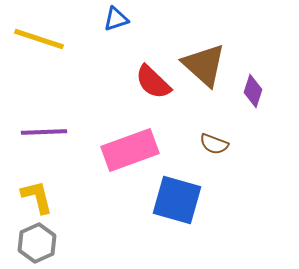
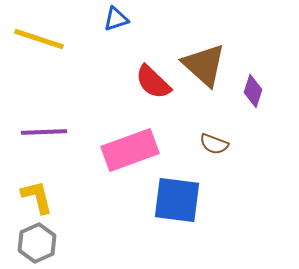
blue square: rotated 9 degrees counterclockwise
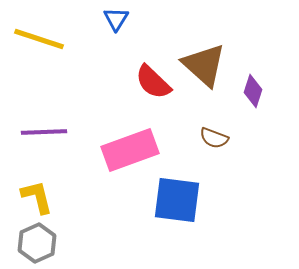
blue triangle: rotated 40 degrees counterclockwise
brown semicircle: moved 6 px up
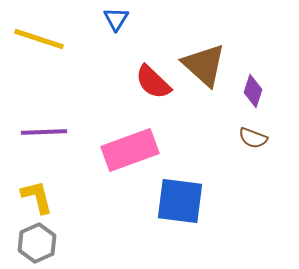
brown semicircle: moved 39 px right
blue square: moved 3 px right, 1 px down
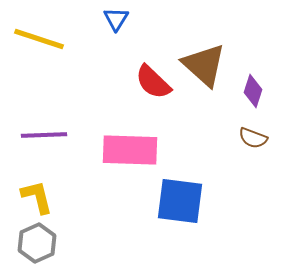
purple line: moved 3 px down
pink rectangle: rotated 22 degrees clockwise
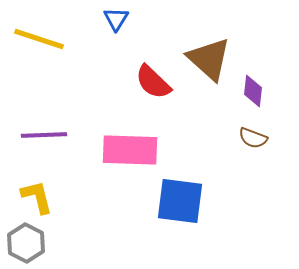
brown triangle: moved 5 px right, 6 px up
purple diamond: rotated 12 degrees counterclockwise
gray hexagon: moved 11 px left; rotated 9 degrees counterclockwise
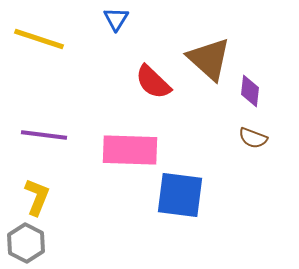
purple diamond: moved 3 px left
purple line: rotated 9 degrees clockwise
yellow L-shape: rotated 36 degrees clockwise
blue square: moved 6 px up
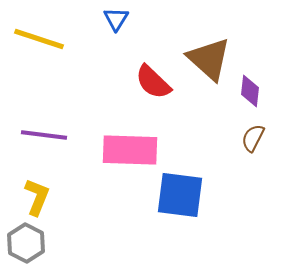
brown semicircle: rotated 96 degrees clockwise
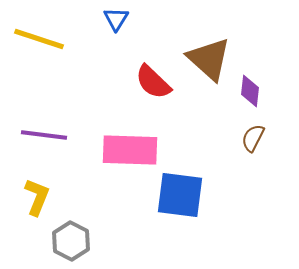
gray hexagon: moved 45 px right, 2 px up
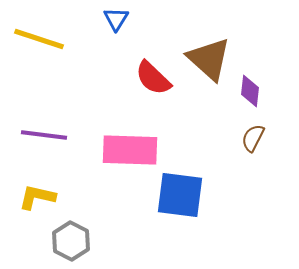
red semicircle: moved 4 px up
yellow L-shape: rotated 99 degrees counterclockwise
